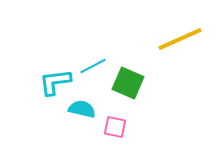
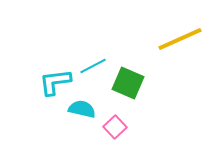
pink square: rotated 35 degrees clockwise
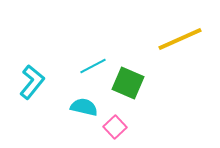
cyan L-shape: moved 23 px left; rotated 136 degrees clockwise
cyan semicircle: moved 2 px right, 2 px up
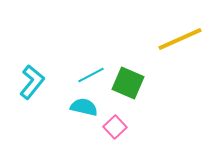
cyan line: moved 2 px left, 9 px down
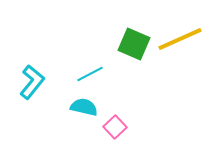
cyan line: moved 1 px left, 1 px up
green square: moved 6 px right, 39 px up
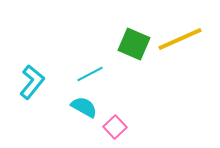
cyan semicircle: rotated 16 degrees clockwise
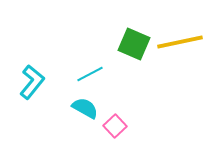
yellow line: moved 3 px down; rotated 12 degrees clockwise
cyan semicircle: moved 1 px right, 1 px down
pink square: moved 1 px up
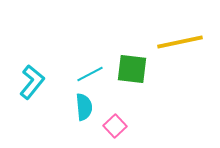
green square: moved 2 px left, 25 px down; rotated 16 degrees counterclockwise
cyan semicircle: moved 1 px left, 1 px up; rotated 56 degrees clockwise
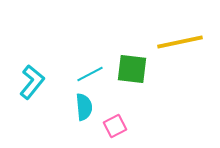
pink square: rotated 15 degrees clockwise
